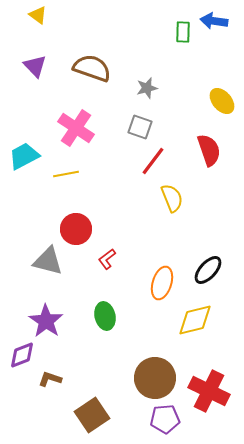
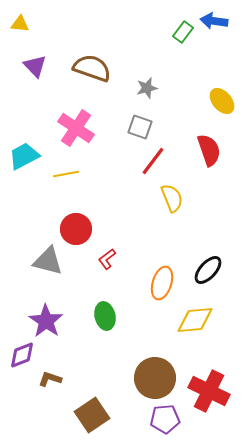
yellow triangle: moved 18 px left, 9 px down; rotated 30 degrees counterclockwise
green rectangle: rotated 35 degrees clockwise
yellow diamond: rotated 9 degrees clockwise
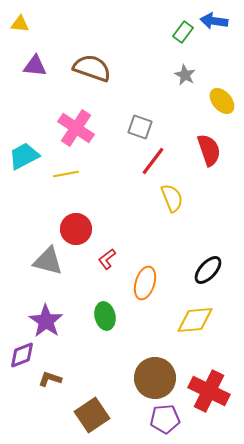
purple triangle: rotated 40 degrees counterclockwise
gray star: moved 38 px right, 13 px up; rotated 30 degrees counterclockwise
orange ellipse: moved 17 px left
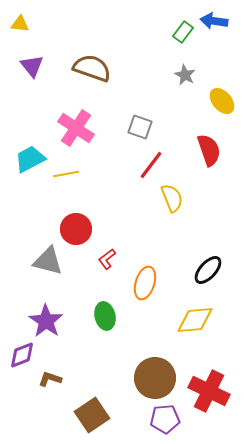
purple triangle: moved 3 px left; rotated 45 degrees clockwise
cyan trapezoid: moved 6 px right, 3 px down
red line: moved 2 px left, 4 px down
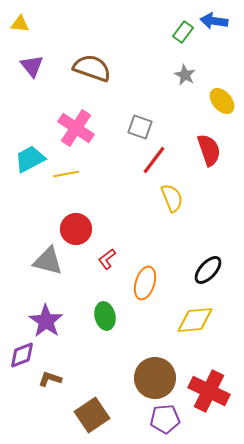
red line: moved 3 px right, 5 px up
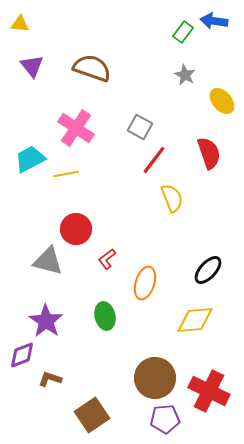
gray square: rotated 10 degrees clockwise
red semicircle: moved 3 px down
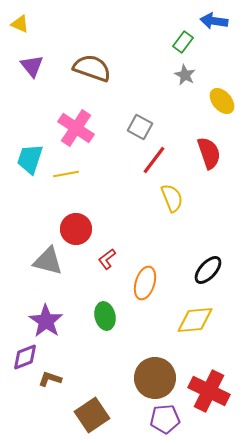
yellow triangle: rotated 18 degrees clockwise
green rectangle: moved 10 px down
cyan trapezoid: rotated 44 degrees counterclockwise
purple diamond: moved 3 px right, 2 px down
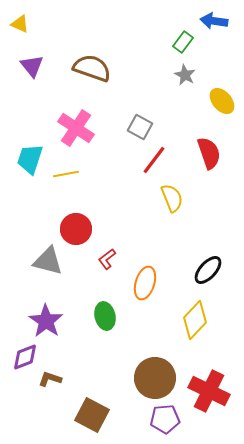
yellow diamond: rotated 42 degrees counterclockwise
brown square: rotated 28 degrees counterclockwise
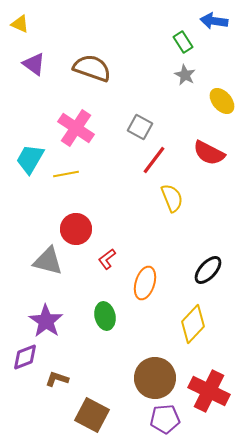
green rectangle: rotated 70 degrees counterclockwise
purple triangle: moved 2 px right, 2 px up; rotated 15 degrees counterclockwise
red semicircle: rotated 136 degrees clockwise
cyan trapezoid: rotated 12 degrees clockwise
yellow diamond: moved 2 px left, 4 px down
brown L-shape: moved 7 px right
